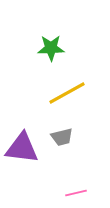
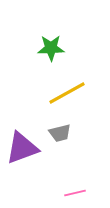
gray trapezoid: moved 2 px left, 4 px up
purple triangle: rotated 27 degrees counterclockwise
pink line: moved 1 px left
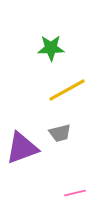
yellow line: moved 3 px up
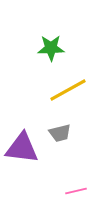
yellow line: moved 1 px right
purple triangle: rotated 27 degrees clockwise
pink line: moved 1 px right, 2 px up
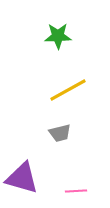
green star: moved 7 px right, 12 px up
purple triangle: moved 30 px down; rotated 9 degrees clockwise
pink line: rotated 10 degrees clockwise
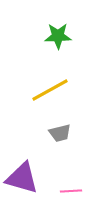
yellow line: moved 18 px left
pink line: moved 5 px left
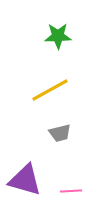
purple triangle: moved 3 px right, 2 px down
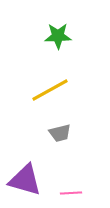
pink line: moved 2 px down
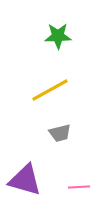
pink line: moved 8 px right, 6 px up
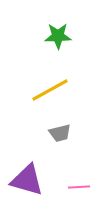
purple triangle: moved 2 px right
